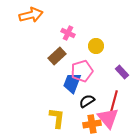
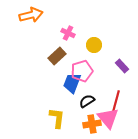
yellow circle: moved 2 px left, 1 px up
purple rectangle: moved 6 px up
red line: moved 2 px right
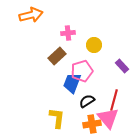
pink cross: rotated 32 degrees counterclockwise
red line: moved 2 px left, 1 px up
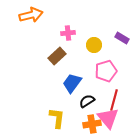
purple rectangle: moved 28 px up; rotated 16 degrees counterclockwise
pink pentagon: moved 24 px right
blue trapezoid: rotated 15 degrees clockwise
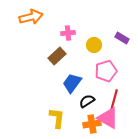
orange arrow: moved 2 px down
pink triangle: rotated 20 degrees counterclockwise
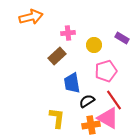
blue trapezoid: rotated 45 degrees counterclockwise
red line: rotated 50 degrees counterclockwise
orange cross: moved 1 px left, 1 px down
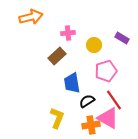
yellow L-shape: rotated 15 degrees clockwise
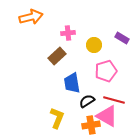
red line: rotated 40 degrees counterclockwise
pink triangle: moved 1 px left, 2 px up
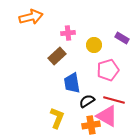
pink pentagon: moved 2 px right, 1 px up
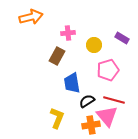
brown rectangle: rotated 18 degrees counterclockwise
pink triangle: rotated 20 degrees clockwise
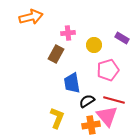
brown rectangle: moved 1 px left, 2 px up
